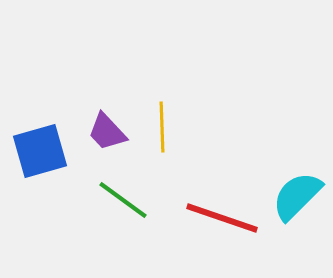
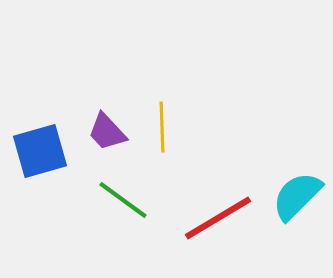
red line: moved 4 px left; rotated 50 degrees counterclockwise
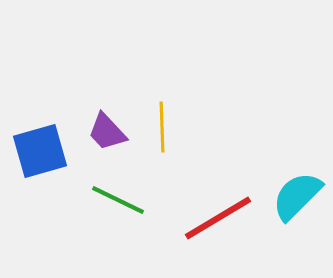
green line: moved 5 px left; rotated 10 degrees counterclockwise
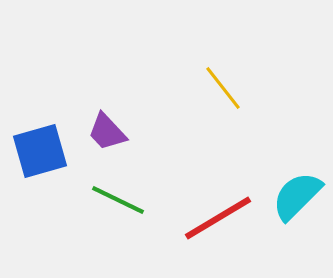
yellow line: moved 61 px right, 39 px up; rotated 36 degrees counterclockwise
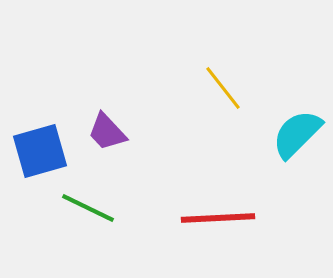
cyan semicircle: moved 62 px up
green line: moved 30 px left, 8 px down
red line: rotated 28 degrees clockwise
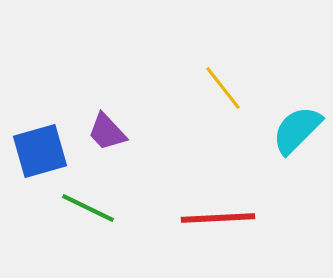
cyan semicircle: moved 4 px up
